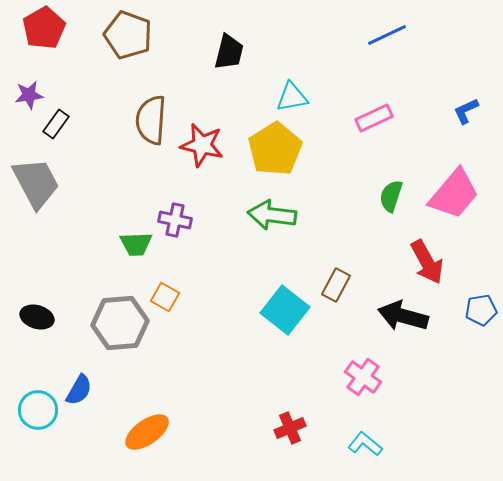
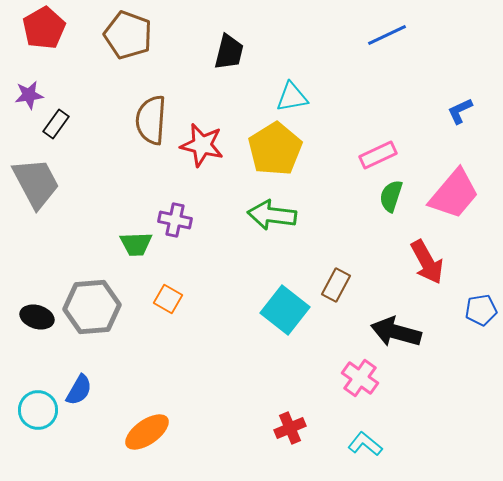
blue L-shape: moved 6 px left
pink rectangle: moved 4 px right, 37 px down
orange square: moved 3 px right, 2 px down
black arrow: moved 7 px left, 16 px down
gray hexagon: moved 28 px left, 16 px up
pink cross: moved 3 px left, 1 px down
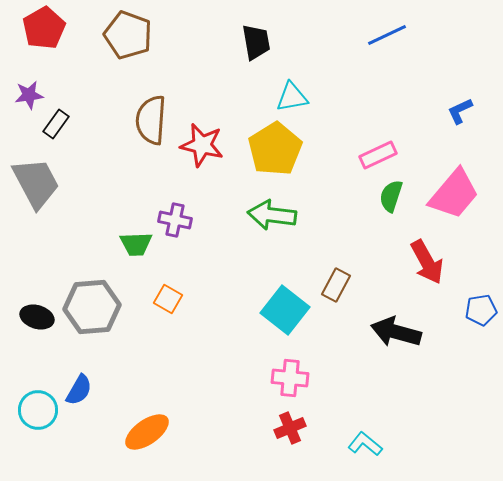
black trapezoid: moved 27 px right, 10 px up; rotated 24 degrees counterclockwise
pink cross: moved 70 px left; rotated 30 degrees counterclockwise
